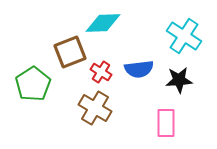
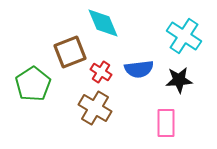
cyan diamond: rotated 69 degrees clockwise
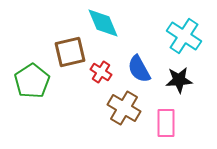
brown square: rotated 8 degrees clockwise
blue semicircle: rotated 68 degrees clockwise
green pentagon: moved 1 px left, 3 px up
brown cross: moved 29 px right
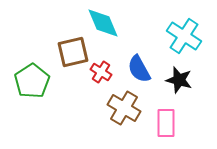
brown square: moved 3 px right
black star: rotated 20 degrees clockwise
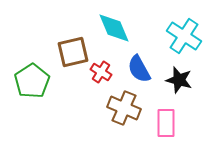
cyan diamond: moved 11 px right, 5 px down
brown cross: rotated 8 degrees counterclockwise
